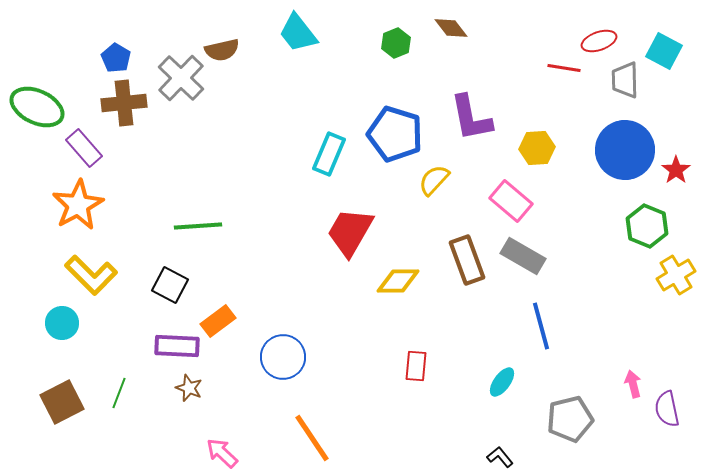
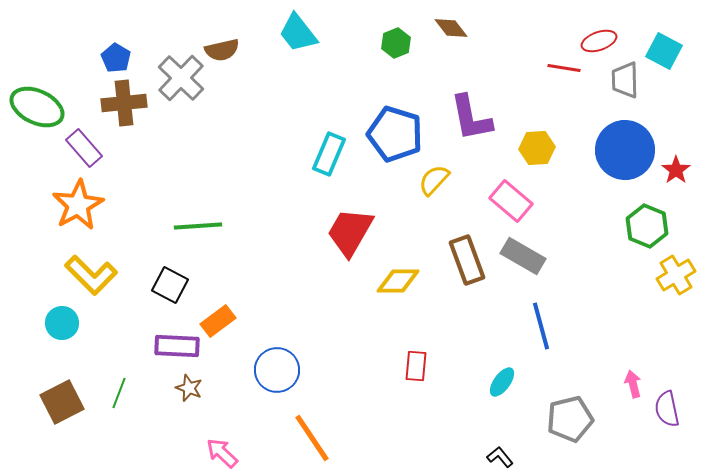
blue circle at (283, 357): moved 6 px left, 13 px down
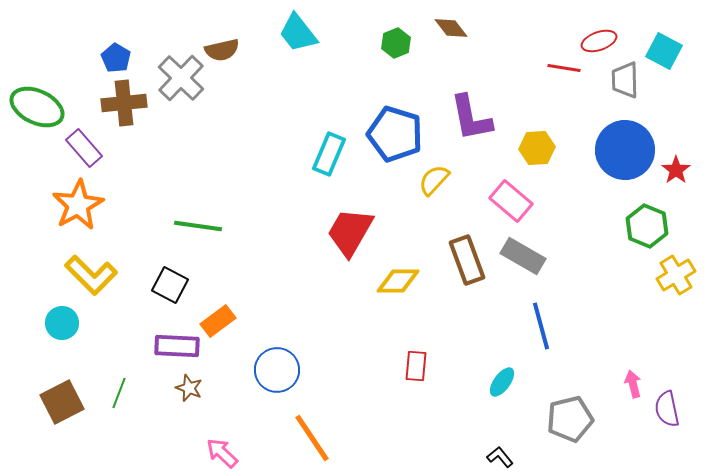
green line at (198, 226): rotated 12 degrees clockwise
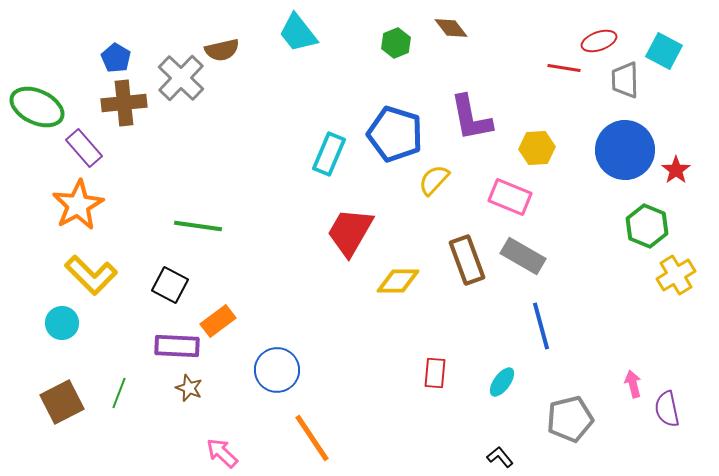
pink rectangle at (511, 201): moved 1 px left, 4 px up; rotated 18 degrees counterclockwise
red rectangle at (416, 366): moved 19 px right, 7 px down
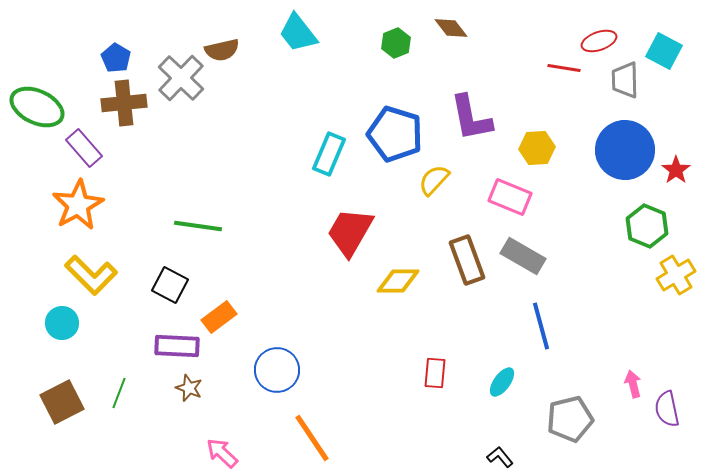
orange rectangle at (218, 321): moved 1 px right, 4 px up
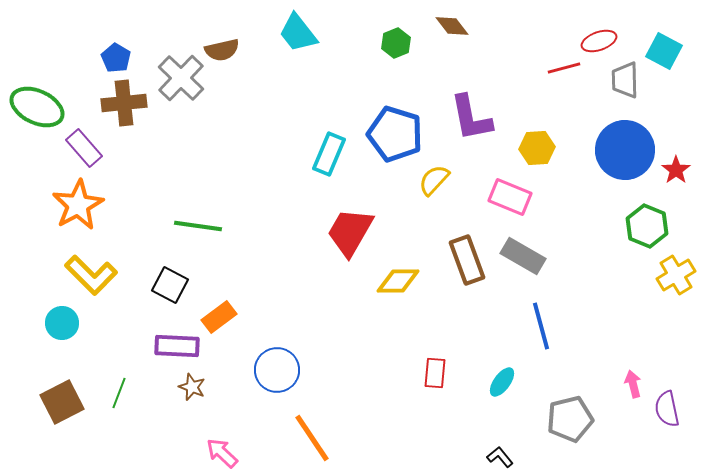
brown diamond at (451, 28): moved 1 px right, 2 px up
red line at (564, 68): rotated 24 degrees counterclockwise
brown star at (189, 388): moved 3 px right, 1 px up
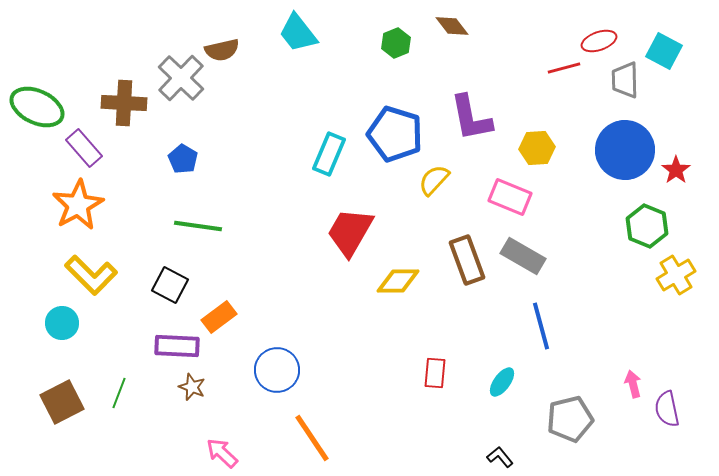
blue pentagon at (116, 58): moved 67 px right, 101 px down
brown cross at (124, 103): rotated 9 degrees clockwise
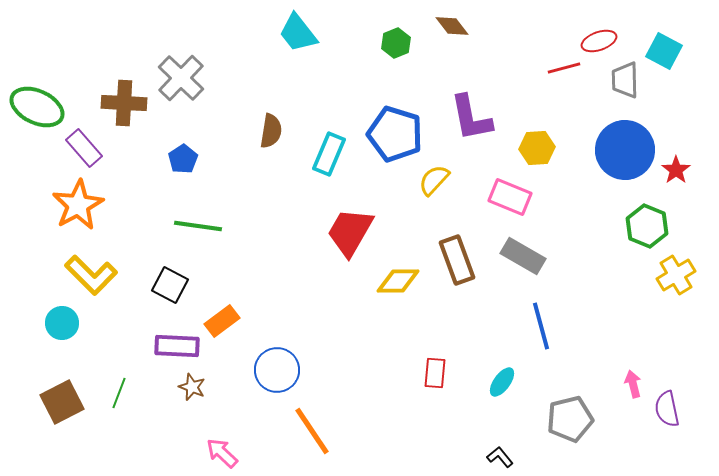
brown semicircle at (222, 50): moved 49 px right, 81 px down; rotated 68 degrees counterclockwise
blue pentagon at (183, 159): rotated 8 degrees clockwise
brown rectangle at (467, 260): moved 10 px left
orange rectangle at (219, 317): moved 3 px right, 4 px down
orange line at (312, 438): moved 7 px up
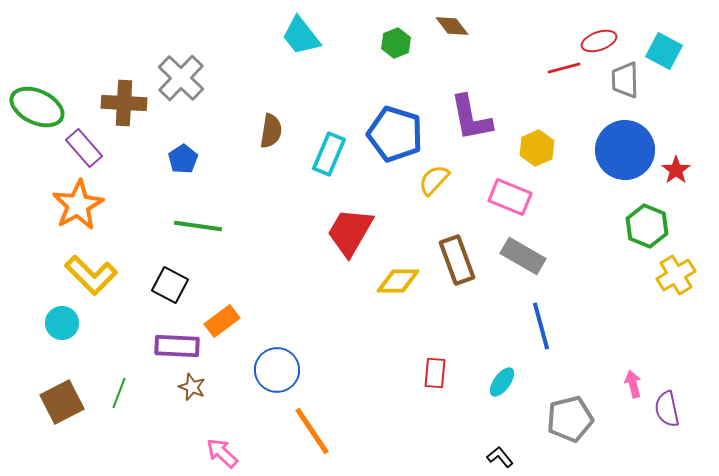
cyan trapezoid at (298, 33): moved 3 px right, 3 px down
yellow hexagon at (537, 148): rotated 20 degrees counterclockwise
